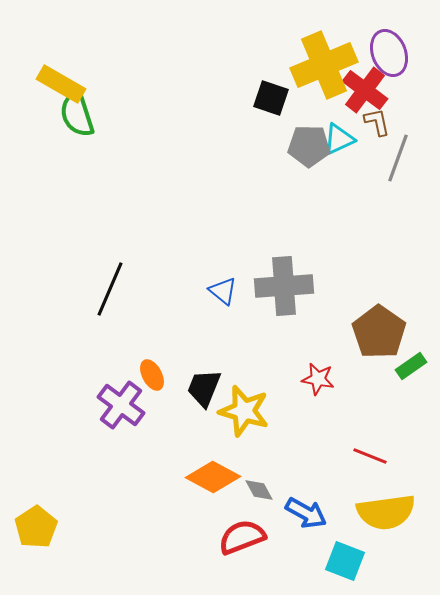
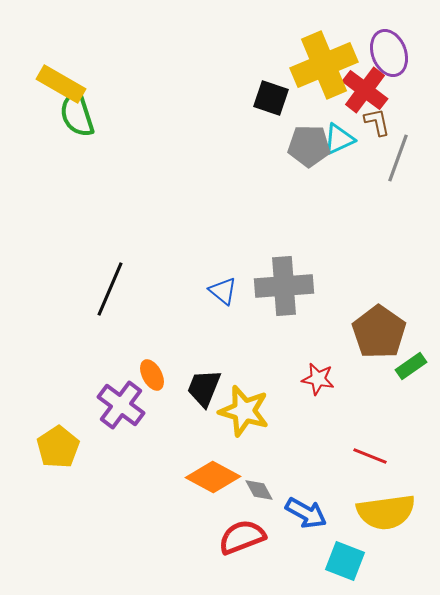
yellow pentagon: moved 22 px right, 80 px up
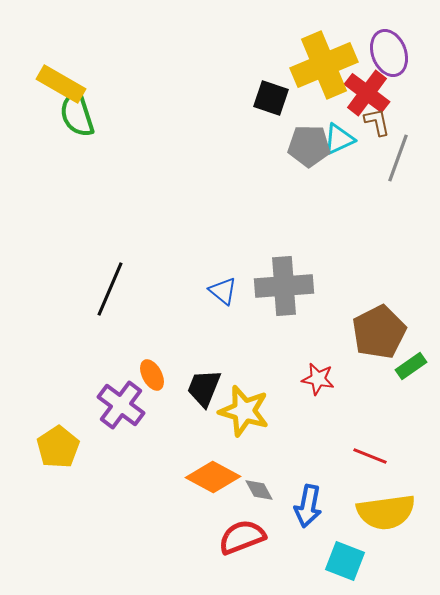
red cross: moved 2 px right, 3 px down
brown pentagon: rotated 10 degrees clockwise
blue arrow: moved 2 px right, 7 px up; rotated 72 degrees clockwise
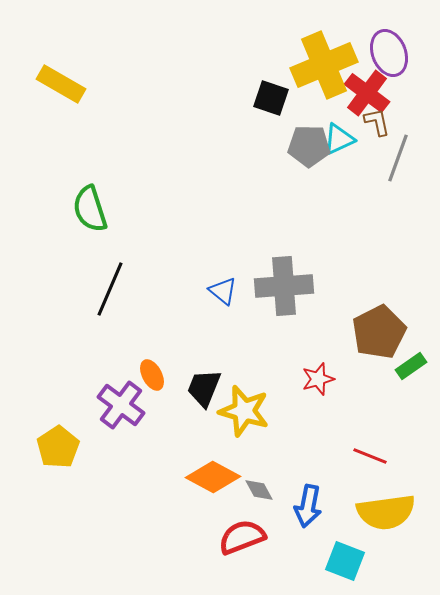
green semicircle: moved 13 px right, 95 px down
red star: rotated 28 degrees counterclockwise
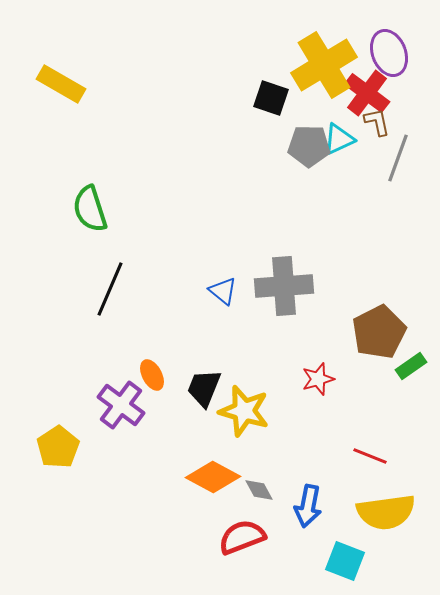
yellow cross: rotated 8 degrees counterclockwise
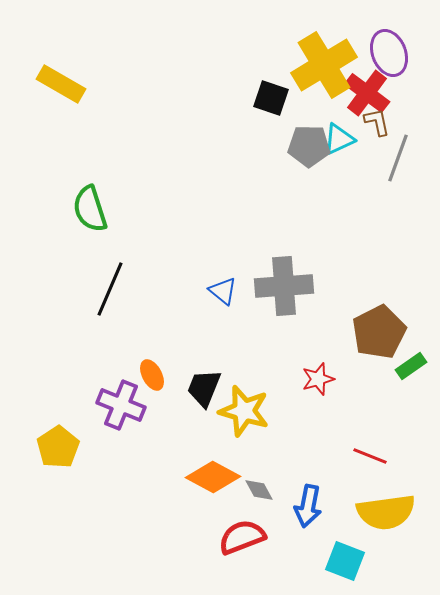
purple cross: rotated 15 degrees counterclockwise
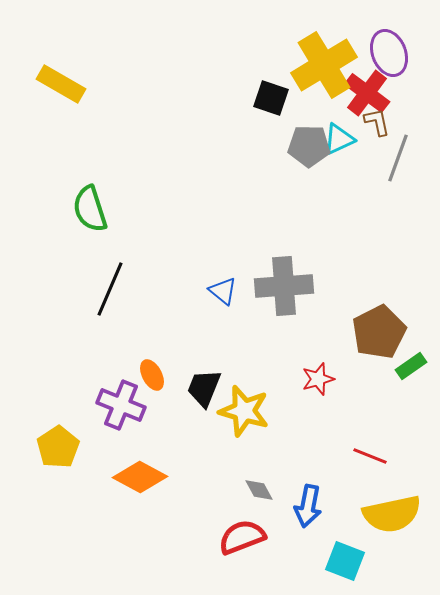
orange diamond: moved 73 px left
yellow semicircle: moved 6 px right, 2 px down; rotated 4 degrees counterclockwise
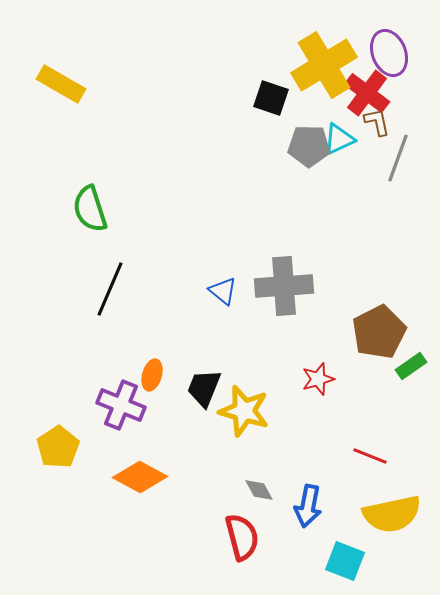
orange ellipse: rotated 44 degrees clockwise
red semicircle: rotated 96 degrees clockwise
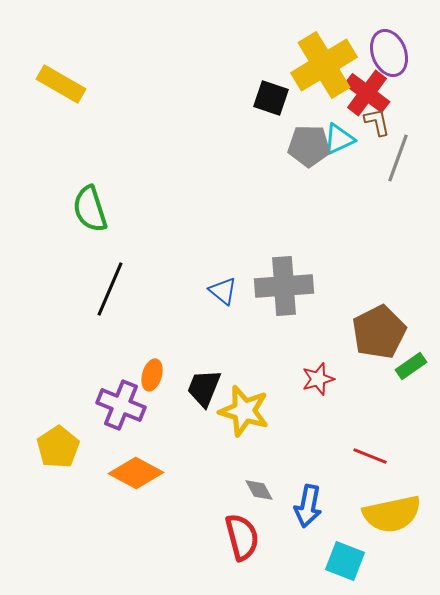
orange diamond: moved 4 px left, 4 px up
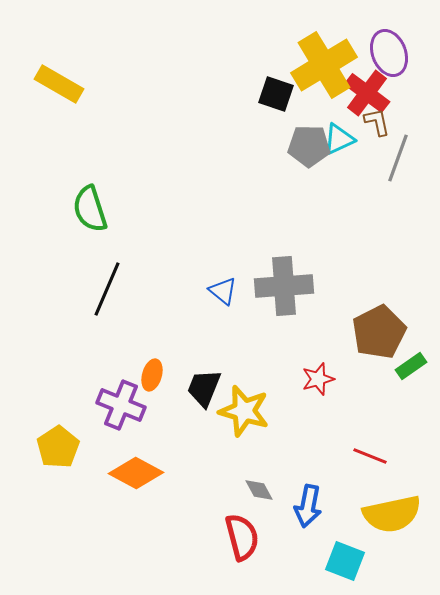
yellow rectangle: moved 2 px left
black square: moved 5 px right, 4 px up
black line: moved 3 px left
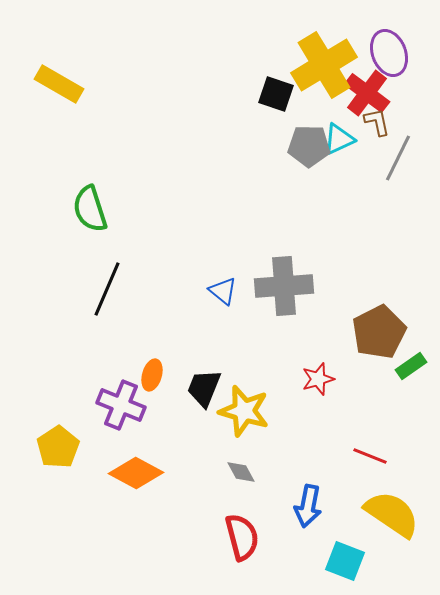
gray line: rotated 6 degrees clockwise
gray diamond: moved 18 px left, 18 px up
yellow semicircle: rotated 134 degrees counterclockwise
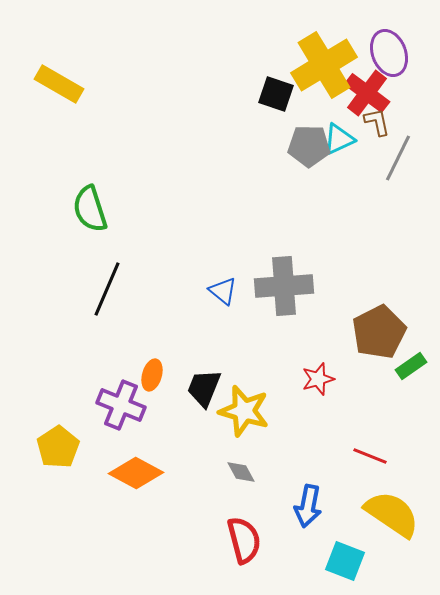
red semicircle: moved 2 px right, 3 px down
